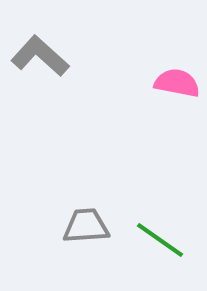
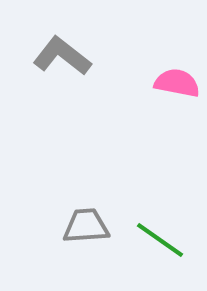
gray L-shape: moved 22 px right; rotated 4 degrees counterclockwise
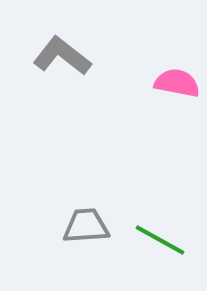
green line: rotated 6 degrees counterclockwise
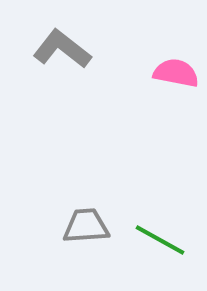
gray L-shape: moved 7 px up
pink semicircle: moved 1 px left, 10 px up
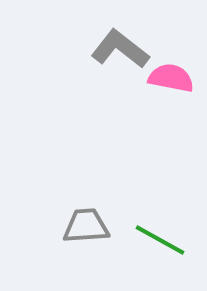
gray L-shape: moved 58 px right
pink semicircle: moved 5 px left, 5 px down
